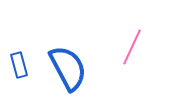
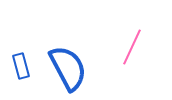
blue rectangle: moved 2 px right, 1 px down
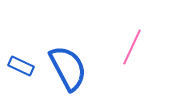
blue rectangle: rotated 50 degrees counterclockwise
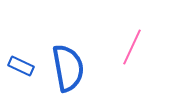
blue semicircle: rotated 18 degrees clockwise
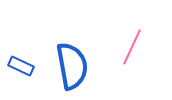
blue semicircle: moved 4 px right, 2 px up
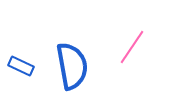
pink line: rotated 9 degrees clockwise
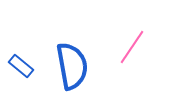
blue rectangle: rotated 15 degrees clockwise
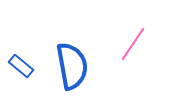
pink line: moved 1 px right, 3 px up
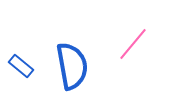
pink line: rotated 6 degrees clockwise
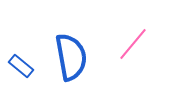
blue semicircle: moved 1 px left, 9 px up
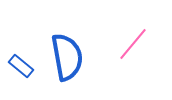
blue semicircle: moved 4 px left
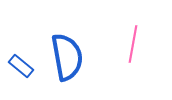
pink line: rotated 30 degrees counterclockwise
